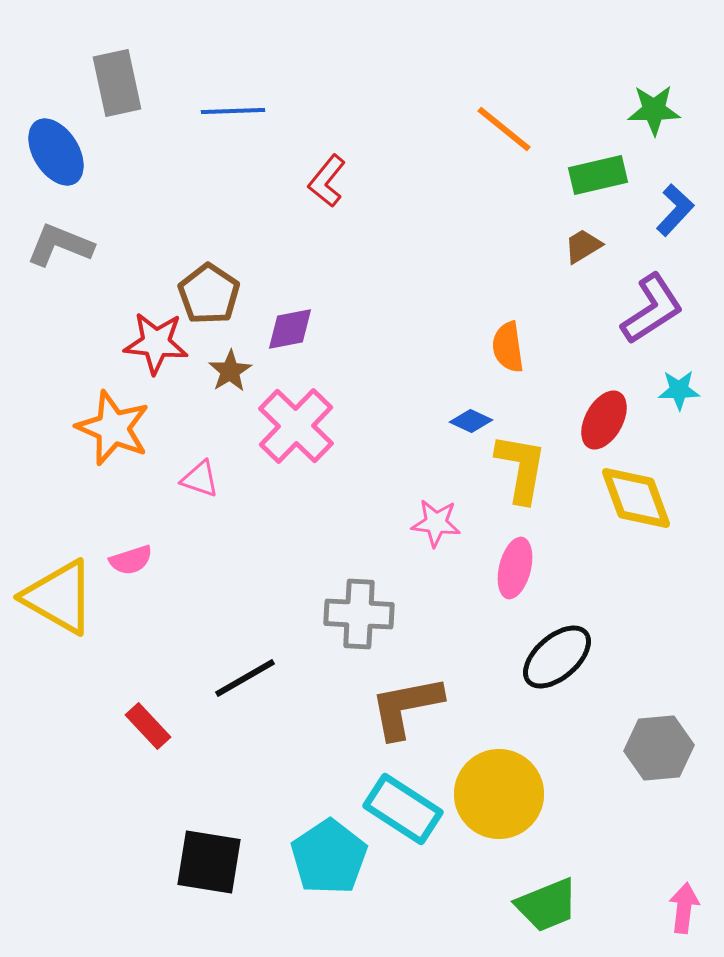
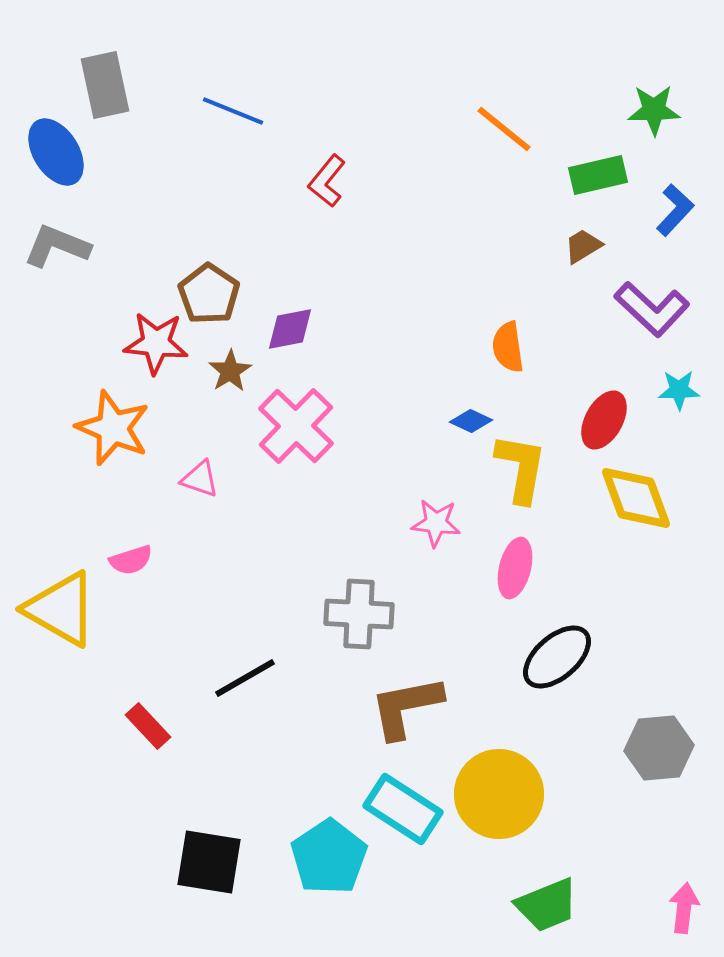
gray rectangle: moved 12 px left, 2 px down
blue line: rotated 24 degrees clockwise
gray L-shape: moved 3 px left, 1 px down
purple L-shape: rotated 76 degrees clockwise
yellow triangle: moved 2 px right, 12 px down
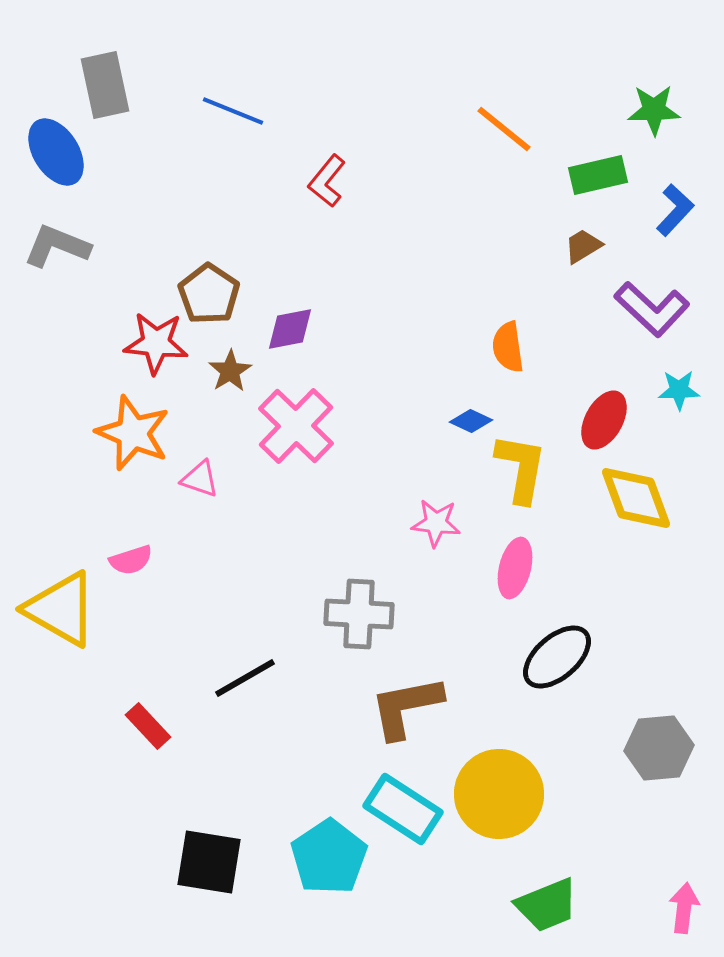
orange star: moved 20 px right, 5 px down
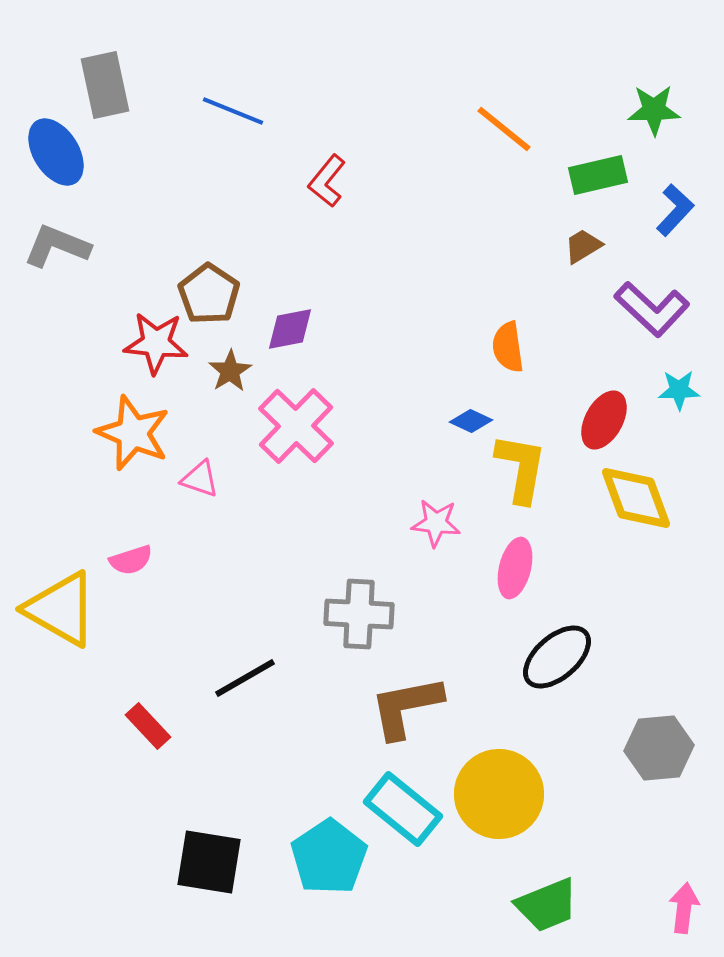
cyan rectangle: rotated 6 degrees clockwise
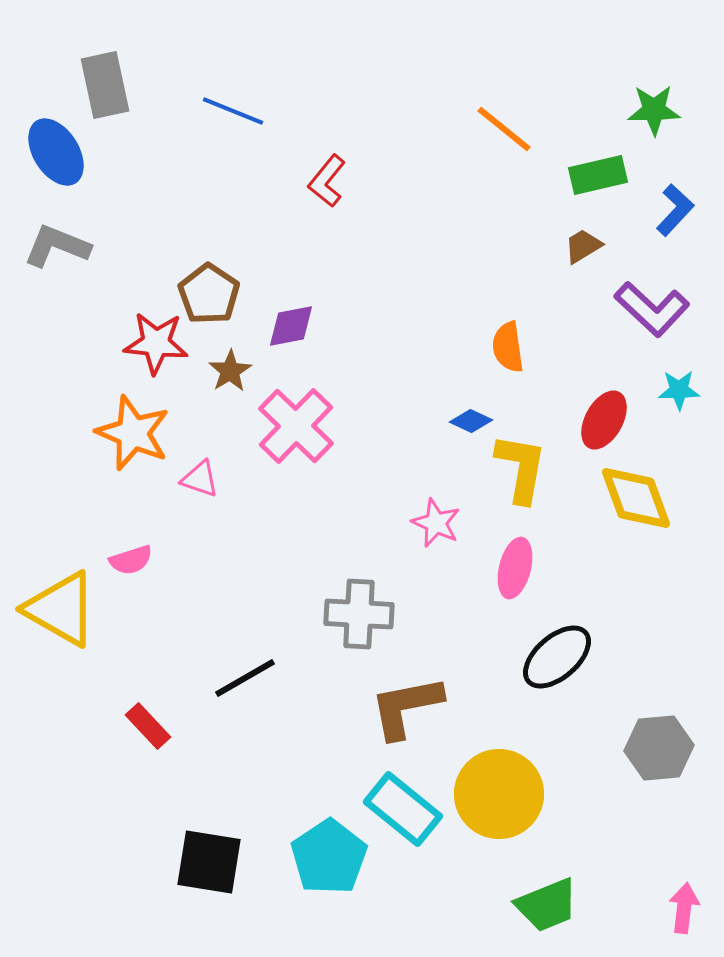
purple diamond: moved 1 px right, 3 px up
pink star: rotated 18 degrees clockwise
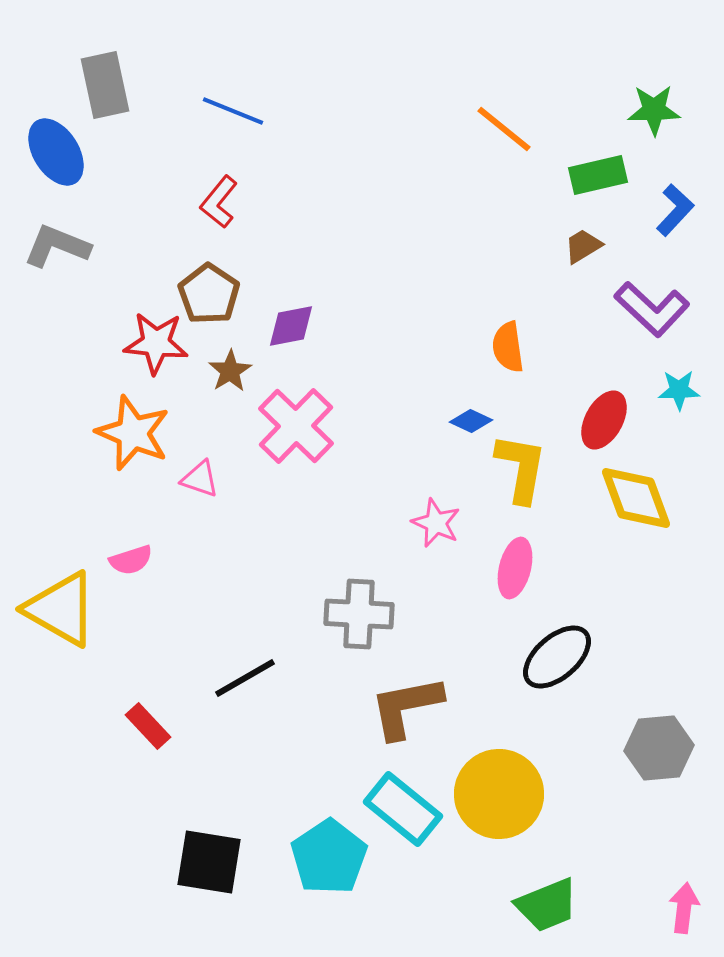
red L-shape: moved 108 px left, 21 px down
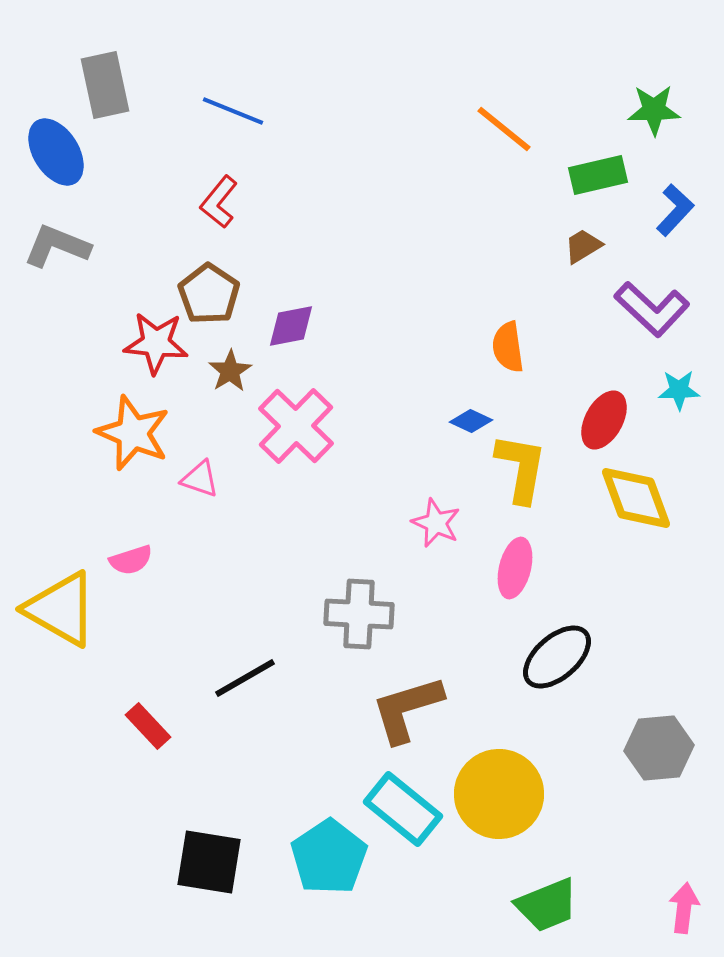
brown L-shape: moved 1 px right, 2 px down; rotated 6 degrees counterclockwise
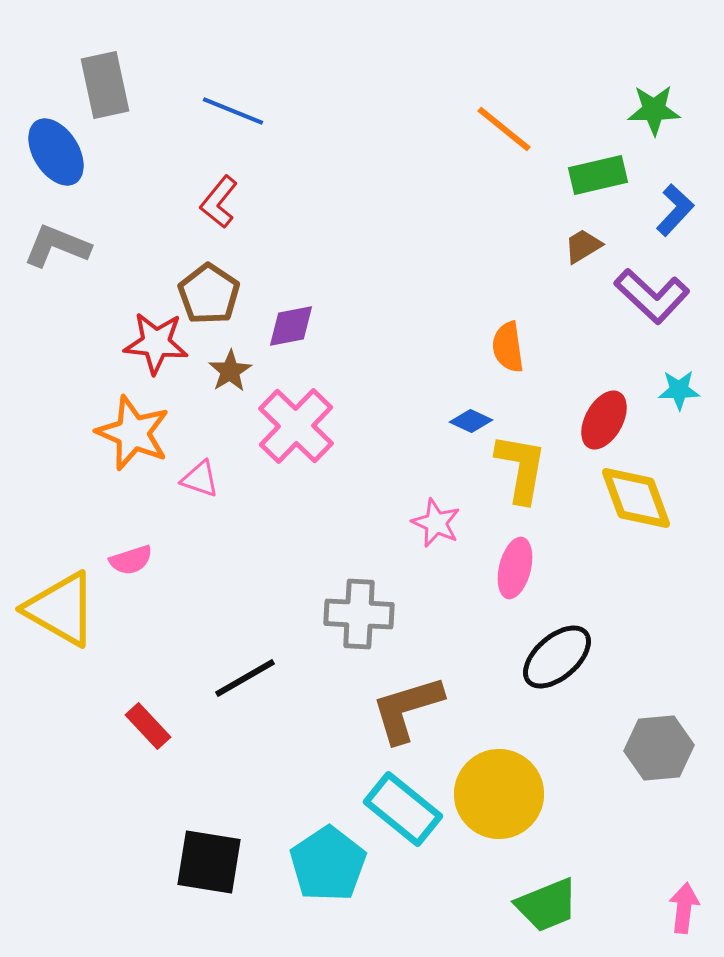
purple L-shape: moved 13 px up
cyan pentagon: moved 1 px left, 7 px down
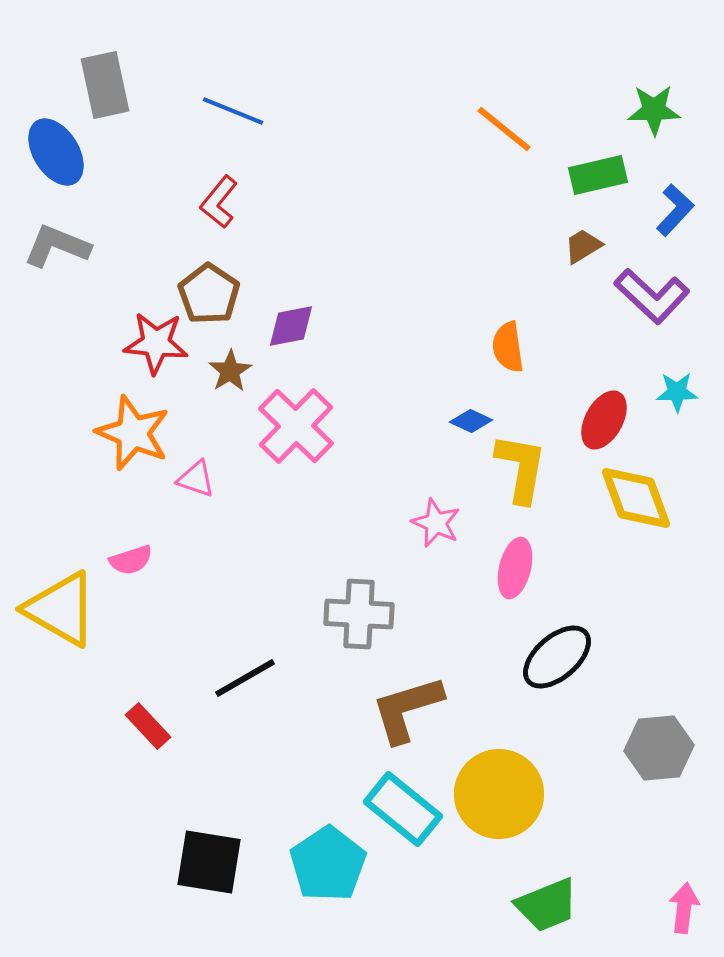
cyan star: moved 2 px left, 2 px down
pink triangle: moved 4 px left
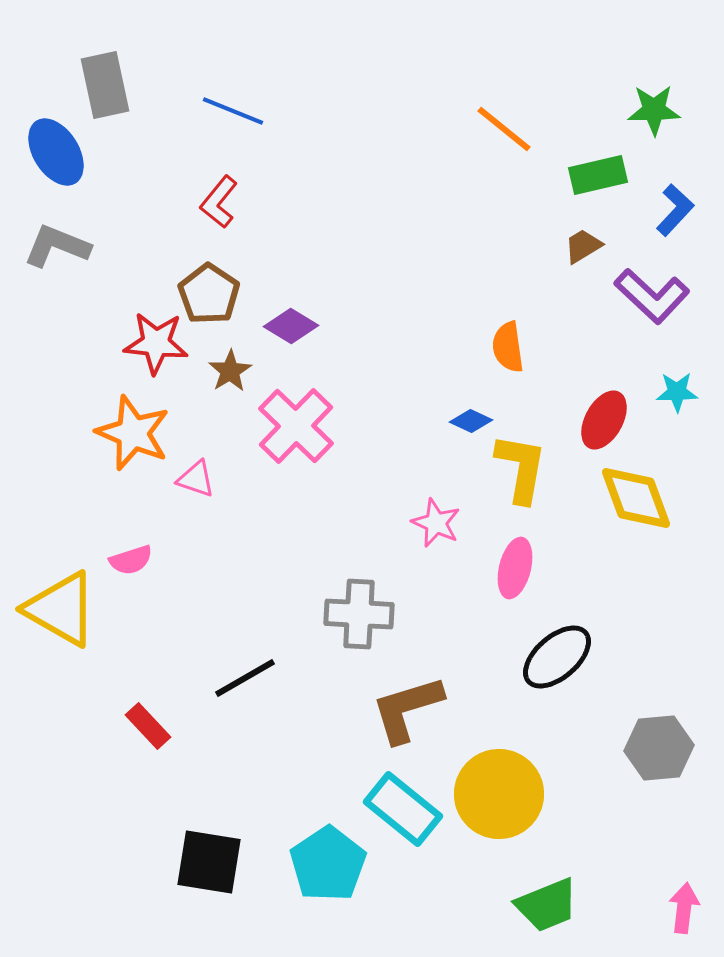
purple diamond: rotated 42 degrees clockwise
